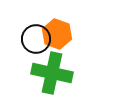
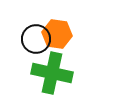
orange hexagon: rotated 12 degrees counterclockwise
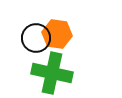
black circle: moved 1 px up
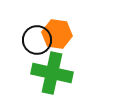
black circle: moved 1 px right, 2 px down
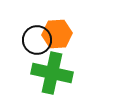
orange hexagon: rotated 12 degrees counterclockwise
